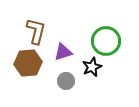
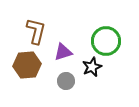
brown hexagon: moved 1 px left, 2 px down
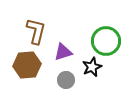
gray circle: moved 1 px up
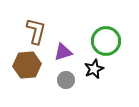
black star: moved 2 px right, 2 px down
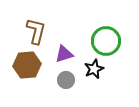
purple triangle: moved 1 px right, 2 px down
